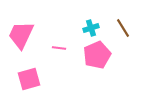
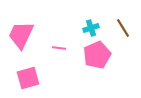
pink square: moved 1 px left, 1 px up
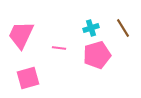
pink pentagon: rotated 8 degrees clockwise
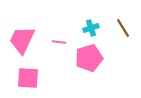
pink trapezoid: moved 1 px right, 5 px down
pink line: moved 6 px up
pink pentagon: moved 8 px left, 3 px down
pink square: rotated 20 degrees clockwise
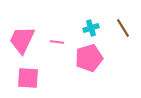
pink line: moved 2 px left
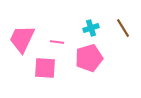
pink trapezoid: moved 1 px up
pink square: moved 17 px right, 10 px up
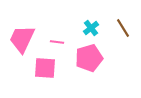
cyan cross: rotated 21 degrees counterclockwise
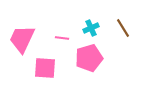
cyan cross: rotated 14 degrees clockwise
pink line: moved 5 px right, 4 px up
